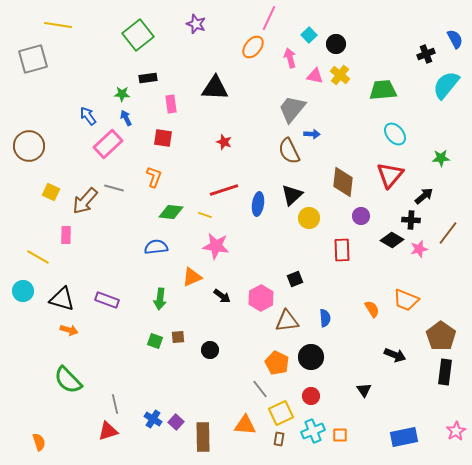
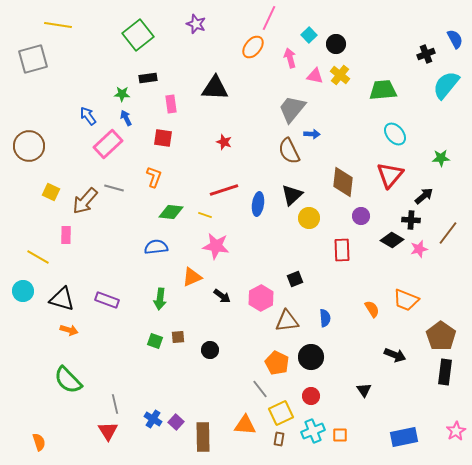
red triangle at (108, 431): rotated 45 degrees counterclockwise
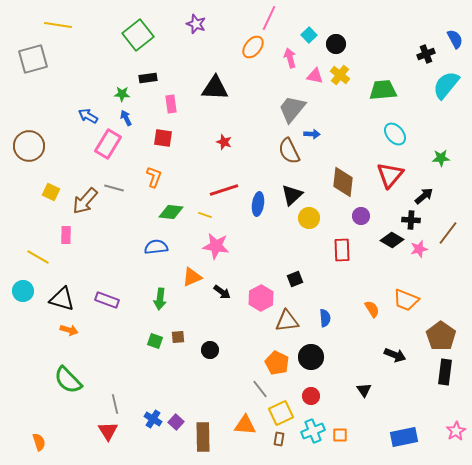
blue arrow at (88, 116): rotated 24 degrees counterclockwise
pink rectangle at (108, 144): rotated 16 degrees counterclockwise
black arrow at (222, 296): moved 4 px up
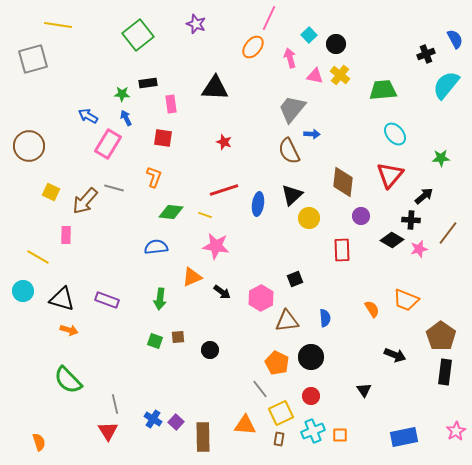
black rectangle at (148, 78): moved 5 px down
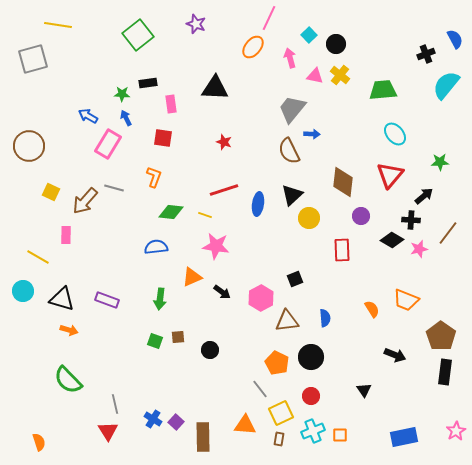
green star at (441, 158): moved 1 px left, 4 px down
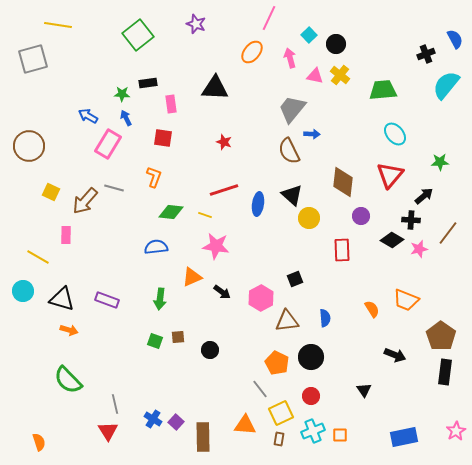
orange ellipse at (253, 47): moved 1 px left, 5 px down
black triangle at (292, 195): rotated 35 degrees counterclockwise
